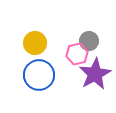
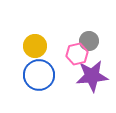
yellow circle: moved 3 px down
purple star: moved 3 px left, 2 px down; rotated 24 degrees clockwise
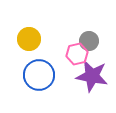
yellow circle: moved 6 px left, 7 px up
purple star: rotated 16 degrees clockwise
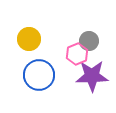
pink hexagon: rotated 10 degrees counterclockwise
purple star: rotated 12 degrees counterclockwise
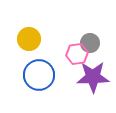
gray circle: moved 1 px right, 2 px down
pink hexagon: rotated 15 degrees clockwise
purple star: moved 1 px right, 1 px down
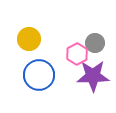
gray circle: moved 5 px right
pink hexagon: rotated 20 degrees counterclockwise
purple star: moved 1 px up
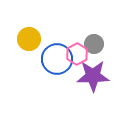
gray circle: moved 1 px left, 1 px down
blue circle: moved 18 px right, 16 px up
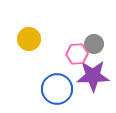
pink hexagon: rotated 25 degrees clockwise
blue circle: moved 30 px down
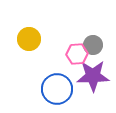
gray circle: moved 1 px left, 1 px down
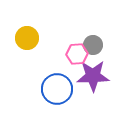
yellow circle: moved 2 px left, 1 px up
